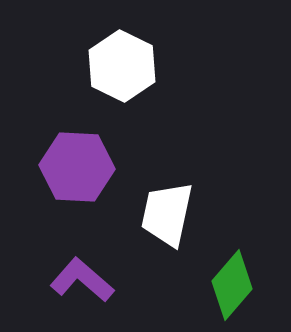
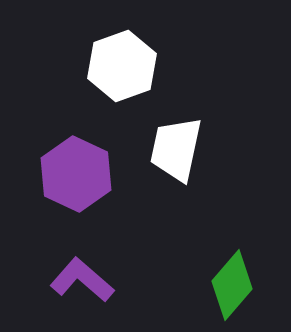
white hexagon: rotated 14 degrees clockwise
purple hexagon: moved 1 px left, 7 px down; rotated 22 degrees clockwise
white trapezoid: moved 9 px right, 65 px up
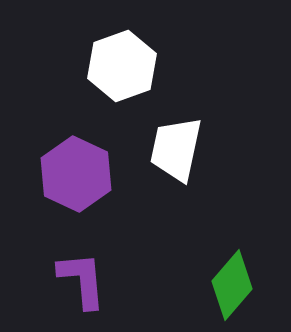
purple L-shape: rotated 44 degrees clockwise
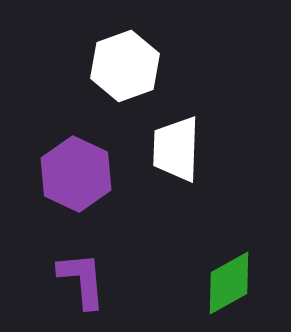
white hexagon: moved 3 px right
white trapezoid: rotated 10 degrees counterclockwise
green diamond: moved 3 px left, 2 px up; rotated 20 degrees clockwise
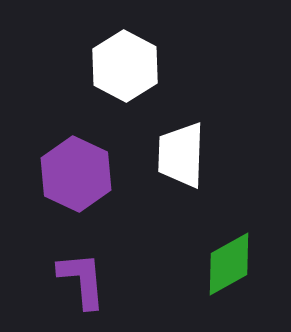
white hexagon: rotated 12 degrees counterclockwise
white trapezoid: moved 5 px right, 6 px down
green diamond: moved 19 px up
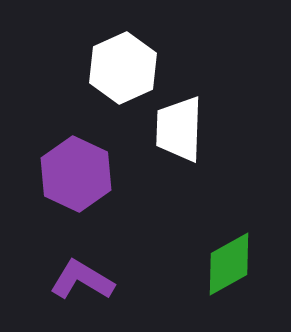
white hexagon: moved 2 px left, 2 px down; rotated 8 degrees clockwise
white trapezoid: moved 2 px left, 26 px up
purple L-shape: rotated 54 degrees counterclockwise
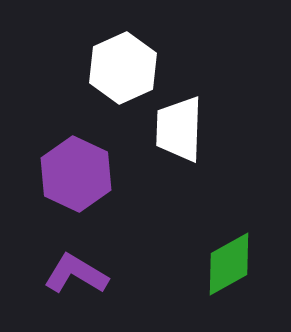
purple L-shape: moved 6 px left, 6 px up
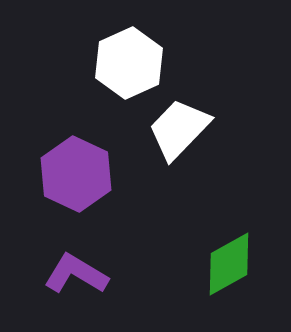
white hexagon: moved 6 px right, 5 px up
white trapezoid: rotated 42 degrees clockwise
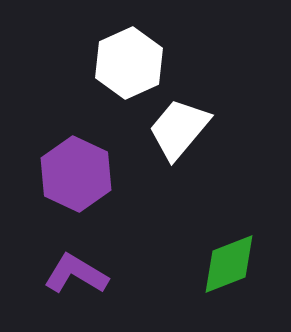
white trapezoid: rotated 4 degrees counterclockwise
green diamond: rotated 8 degrees clockwise
